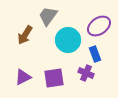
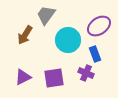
gray trapezoid: moved 2 px left, 1 px up
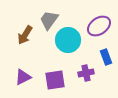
gray trapezoid: moved 3 px right, 5 px down
blue rectangle: moved 11 px right, 3 px down
purple cross: rotated 35 degrees counterclockwise
purple square: moved 1 px right, 2 px down
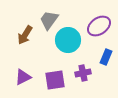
blue rectangle: rotated 42 degrees clockwise
purple cross: moved 3 px left
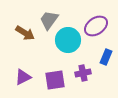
purple ellipse: moved 3 px left
brown arrow: moved 2 px up; rotated 90 degrees counterclockwise
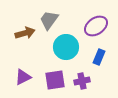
brown arrow: rotated 48 degrees counterclockwise
cyan circle: moved 2 px left, 7 px down
blue rectangle: moved 7 px left
purple cross: moved 1 px left, 8 px down
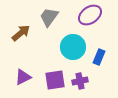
gray trapezoid: moved 3 px up
purple ellipse: moved 6 px left, 11 px up
brown arrow: moved 4 px left; rotated 24 degrees counterclockwise
cyan circle: moved 7 px right
purple cross: moved 2 px left
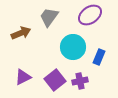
brown arrow: rotated 18 degrees clockwise
purple square: rotated 30 degrees counterclockwise
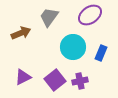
blue rectangle: moved 2 px right, 4 px up
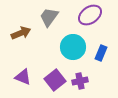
purple triangle: rotated 48 degrees clockwise
